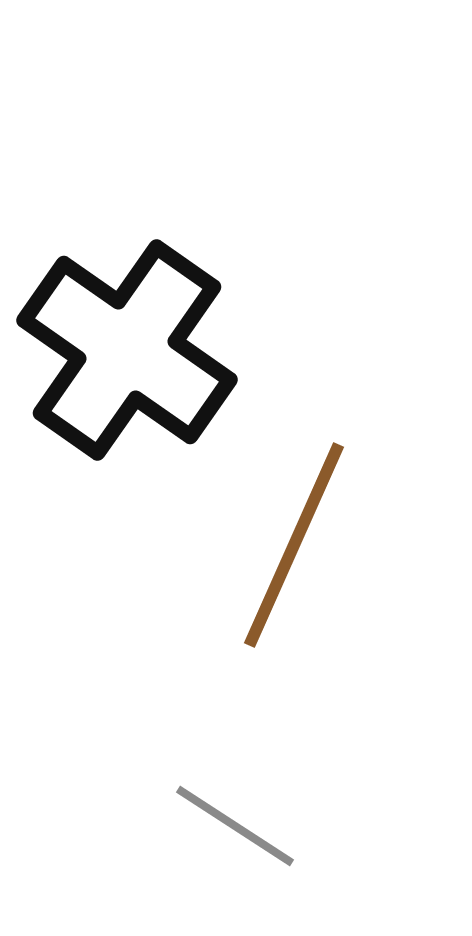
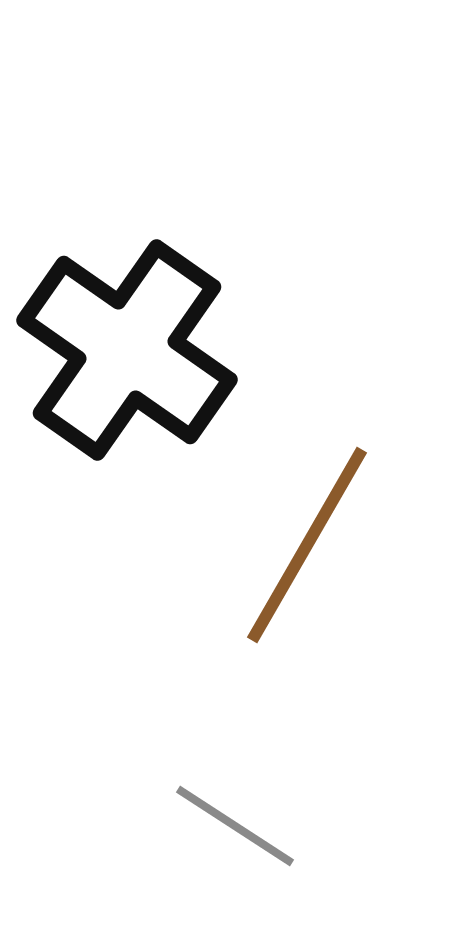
brown line: moved 13 px right; rotated 6 degrees clockwise
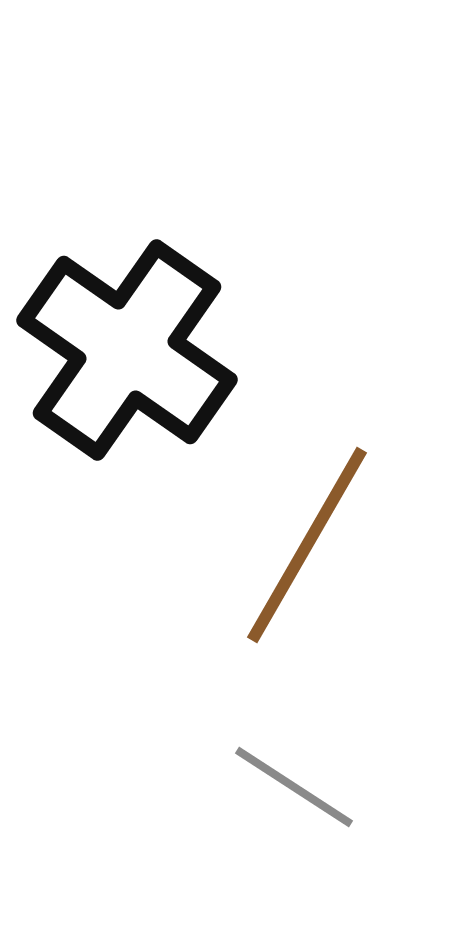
gray line: moved 59 px right, 39 px up
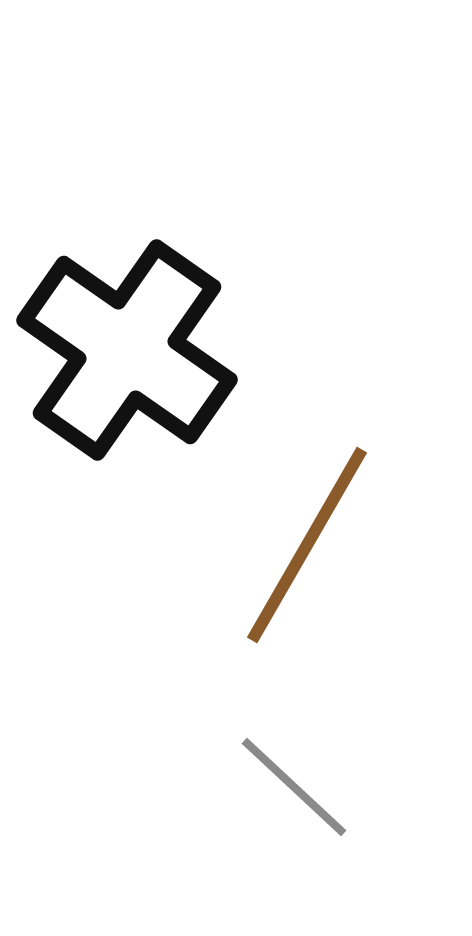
gray line: rotated 10 degrees clockwise
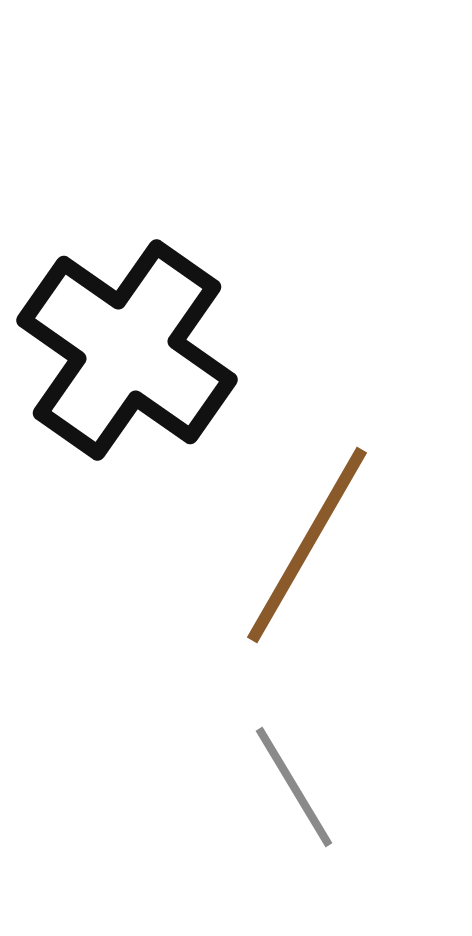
gray line: rotated 16 degrees clockwise
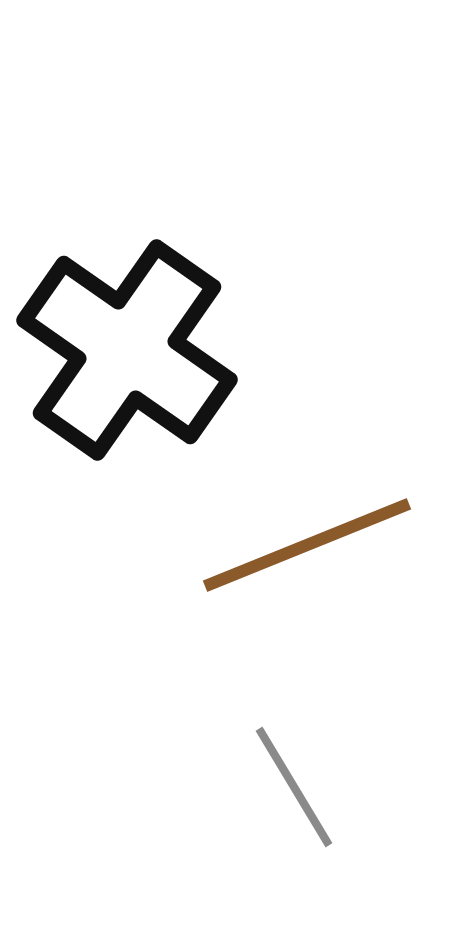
brown line: rotated 38 degrees clockwise
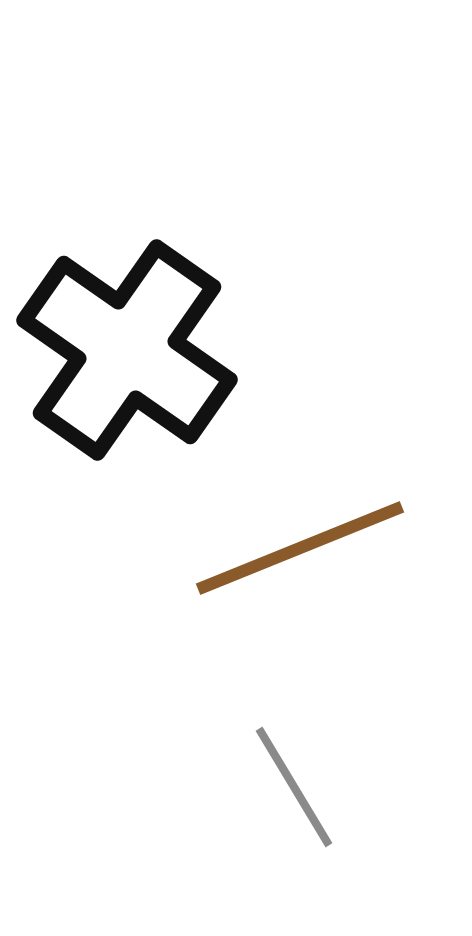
brown line: moved 7 px left, 3 px down
